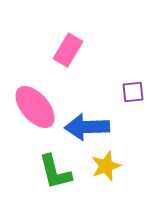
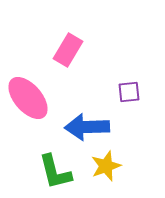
purple square: moved 4 px left
pink ellipse: moved 7 px left, 9 px up
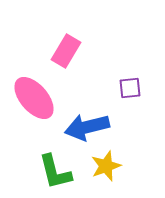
pink rectangle: moved 2 px left, 1 px down
purple square: moved 1 px right, 4 px up
pink ellipse: moved 6 px right
blue arrow: rotated 12 degrees counterclockwise
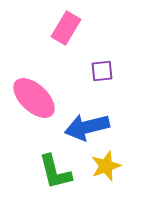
pink rectangle: moved 23 px up
purple square: moved 28 px left, 17 px up
pink ellipse: rotated 6 degrees counterclockwise
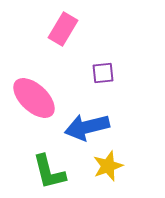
pink rectangle: moved 3 px left, 1 px down
purple square: moved 1 px right, 2 px down
yellow star: moved 2 px right
green L-shape: moved 6 px left
